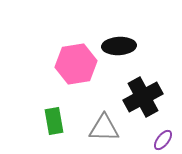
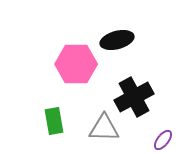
black ellipse: moved 2 px left, 6 px up; rotated 12 degrees counterclockwise
pink hexagon: rotated 9 degrees clockwise
black cross: moved 9 px left
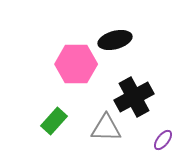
black ellipse: moved 2 px left
green rectangle: rotated 52 degrees clockwise
gray triangle: moved 2 px right
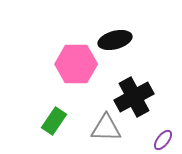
green rectangle: rotated 8 degrees counterclockwise
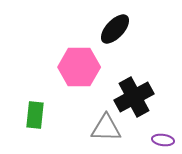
black ellipse: moved 11 px up; rotated 32 degrees counterclockwise
pink hexagon: moved 3 px right, 3 px down
green rectangle: moved 19 px left, 6 px up; rotated 28 degrees counterclockwise
purple ellipse: rotated 60 degrees clockwise
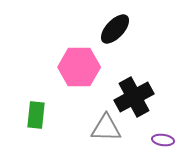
green rectangle: moved 1 px right
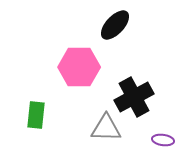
black ellipse: moved 4 px up
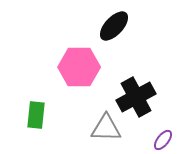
black ellipse: moved 1 px left, 1 px down
black cross: moved 2 px right
purple ellipse: rotated 60 degrees counterclockwise
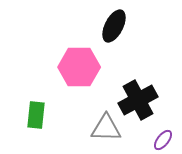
black ellipse: rotated 16 degrees counterclockwise
black cross: moved 2 px right, 3 px down
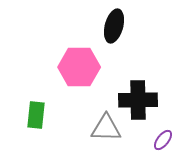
black ellipse: rotated 12 degrees counterclockwise
black cross: rotated 27 degrees clockwise
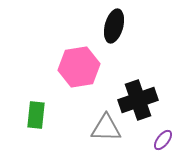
pink hexagon: rotated 9 degrees counterclockwise
black cross: rotated 18 degrees counterclockwise
